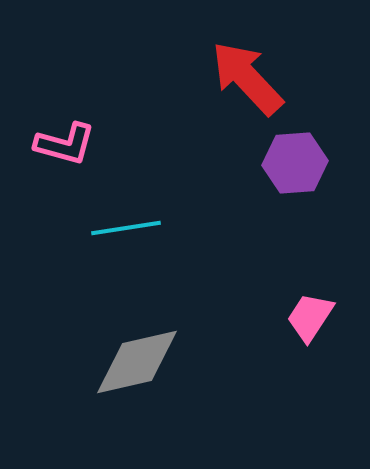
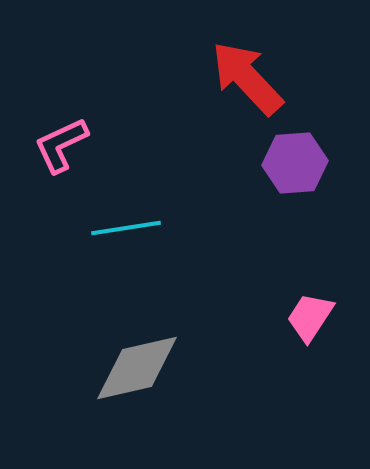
pink L-shape: moved 4 px left, 1 px down; rotated 140 degrees clockwise
gray diamond: moved 6 px down
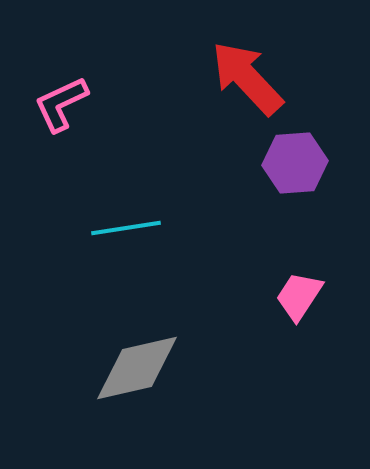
pink L-shape: moved 41 px up
pink trapezoid: moved 11 px left, 21 px up
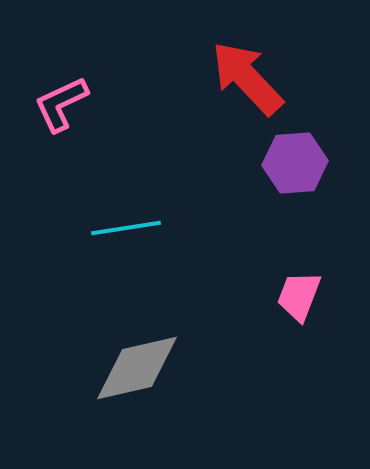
pink trapezoid: rotated 12 degrees counterclockwise
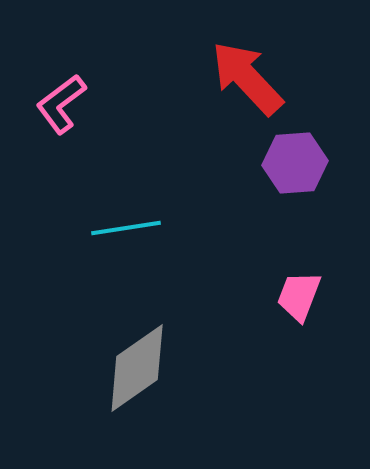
pink L-shape: rotated 12 degrees counterclockwise
gray diamond: rotated 22 degrees counterclockwise
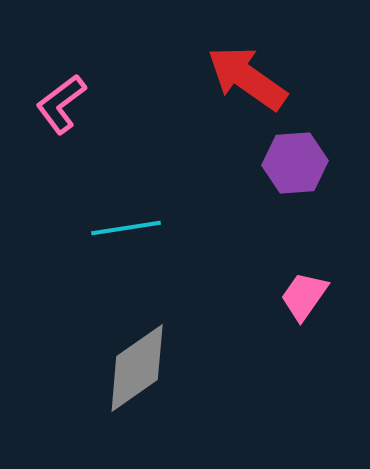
red arrow: rotated 12 degrees counterclockwise
pink trapezoid: moved 5 px right; rotated 14 degrees clockwise
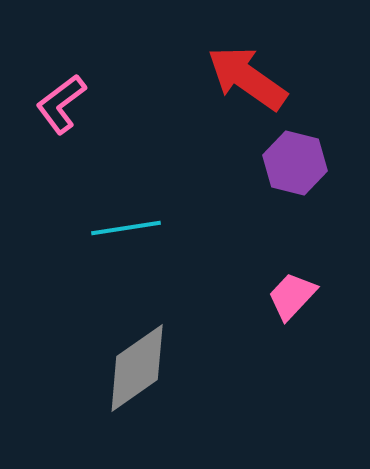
purple hexagon: rotated 18 degrees clockwise
pink trapezoid: moved 12 px left; rotated 8 degrees clockwise
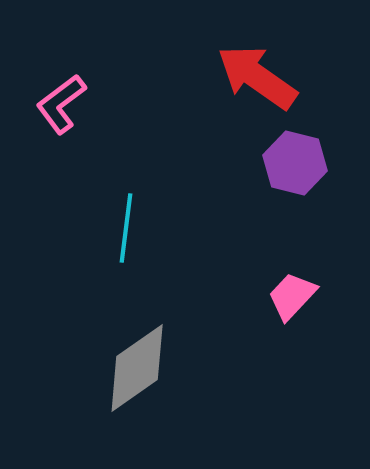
red arrow: moved 10 px right, 1 px up
cyan line: rotated 74 degrees counterclockwise
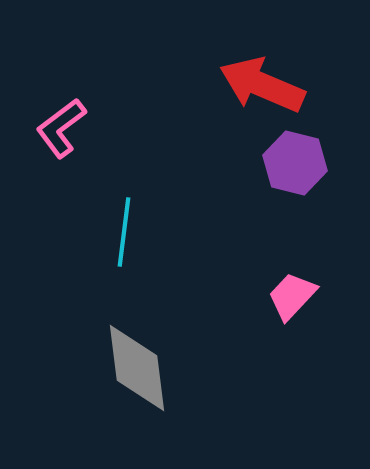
red arrow: moved 5 px right, 8 px down; rotated 12 degrees counterclockwise
pink L-shape: moved 24 px down
cyan line: moved 2 px left, 4 px down
gray diamond: rotated 62 degrees counterclockwise
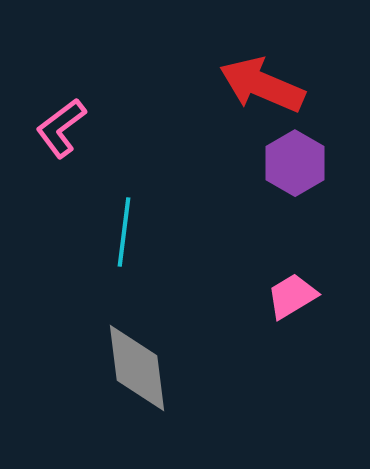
purple hexagon: rotated 16 degrees clockwise
pink trapezoid: rotated 16 degrees clockwise
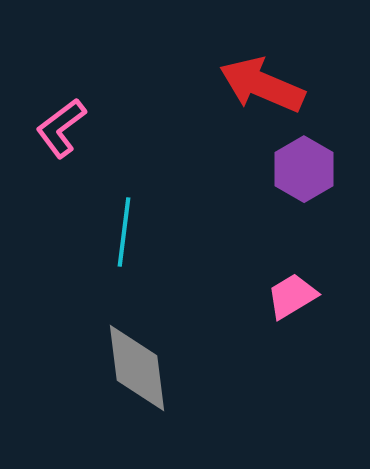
purple hexagon: moved 9 px right, 6 px down
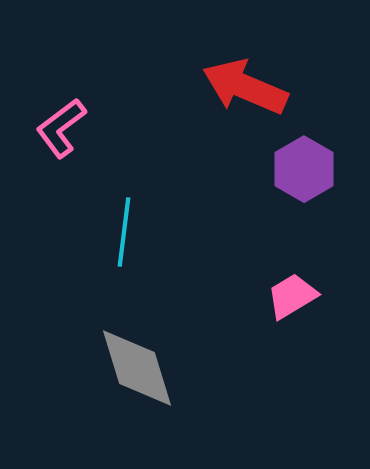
red arrow: moved 17 px left, 2 px down
gray diamond: rotated 10 degrees counterclockwise
